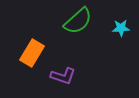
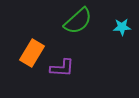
cyan star: moved 1 px right, 1 px up
purple L-shape: moved 1 px left, 8 px up; rotated 15 degrees counterclockwise
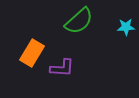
green semicircle: moved 1 px right
cyan star: moved 4 px right
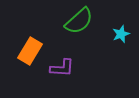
cyan star: moved 5 px left, 7 px down; rotated 18 degrees counterclockwise
orange rectangle: moved 2 px left, 2 px up
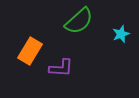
purple L-shape: moved 1 px left
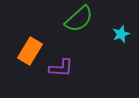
green semicircle: moved 2 px up
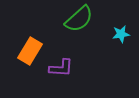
cyan star: rotated 12 degrees clockwise
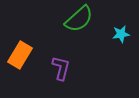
orange rectangle: moved 10 px left, 4 px down
purple L-shape: rotated 80 degrees counterclockwise
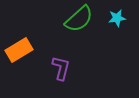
cyan star: moved 4 px left, 16 px up
orange rectangle: moved 1 px left, 5 px up; rotated 28 degrees clockwise
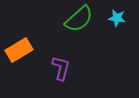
cyan star: rotated 18 degrees clockwise
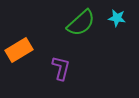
green semicircle: moved 2 px right, 4 px down
